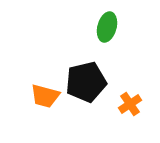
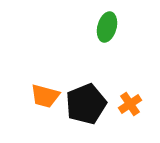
black pentagon: moved 22 px down; rotated 9 degrees counterclockwise
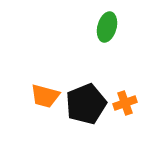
orange cross: moved 5 px left, 1 px up; rotated 15 degrees clockwise
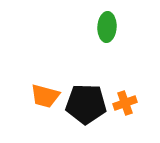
green ellipse: rotated 12 degrees counterclockwise
black pentagon: rotated 24 degrees clockwise
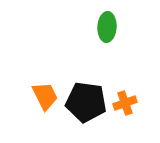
orange trapezoid: rotated 132 degrees counterclockwise
black pentagon: moved 2 px up; rotated 6 degrees clockwise
